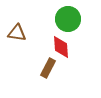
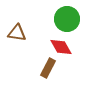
green circle: moved 1 px left
red diamond: rotated 25 degrees counterclockwise
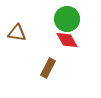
red diamond: moved 6 px right, 7 px up
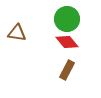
red diamond: moved 2 px down; rotated 10 degrees counterclockwise
brown rectangle: moved 19 px right, 2 px down
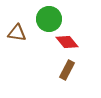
green circle: moved 18 px left
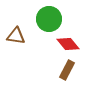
brown triangle: moved 1 px left, 3 px down
red diamond: moved 1 px right, 2 px down
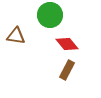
green circle: moved 1 px right, 4 px up
red diamond: moved 1 px left
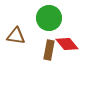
green circle: moved 1 px left, 3 px down
brown rectangle: moved 18 px left, 20 px up; rotated 18 degrees counterclockwise
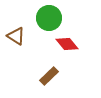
brown triangle: rotated 24 degrees clockwise
brown rectangle: moved 26 px down; rotated 36 degrees clockwise
